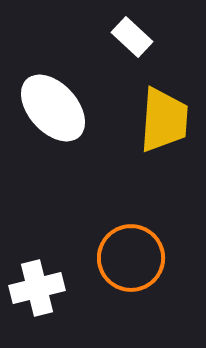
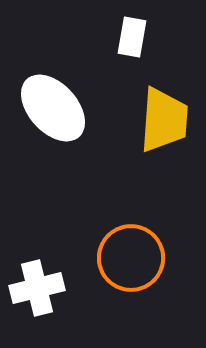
white rectangle: rotated 57 degrees clockwise
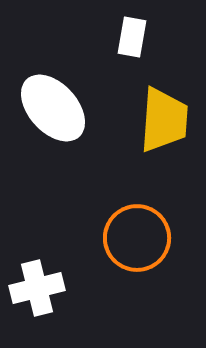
orange circle: moved 6 px right, 20 px up
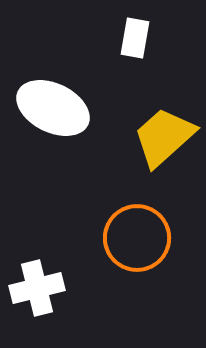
white rectangle: moved 3 px right, 1 px down
white ellipse: rotated 22 degrees counterclockwise
yellow trapezoid: moved 17 px down; rotated 136 degrees counterclockwise
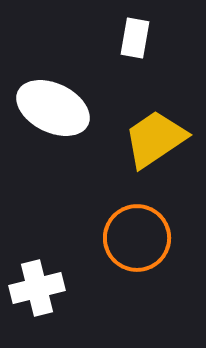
yellow trapezoid: moved 9 px left, 2 px down; rotated 8 degrees clockwise
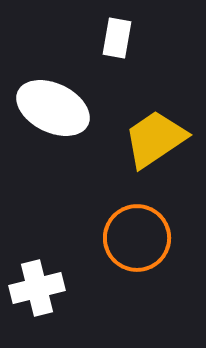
white rectangle: moved 18 px left
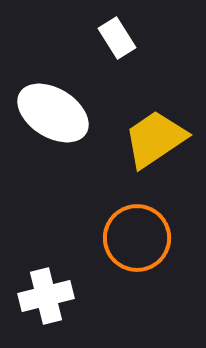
white rectangle: rotated 42 degrees counterclockwise
white ellipse: moved 5 px down; rotated 6 degrees clockwise
white cross: moved 9 px right, 8 px down
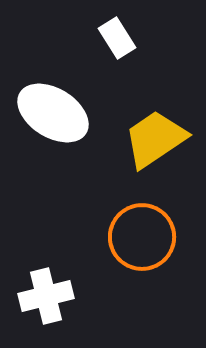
orange circle: moved 5 px right, 1 px up
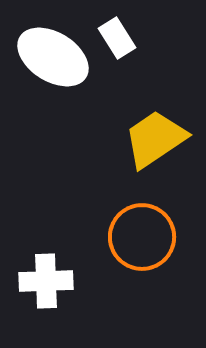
white ellipse: moved 56 px up
white cross: moved 15 px up; rotated 12 degrees clockwise
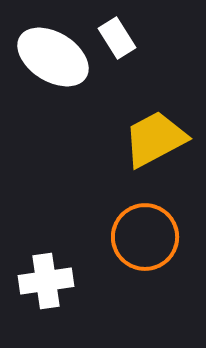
yellow trapezoid: rotated 6 degrees clockwise
orange circle: moved 3 px right
white cross: rotated 6 degrees counterclockwise
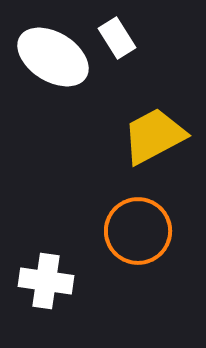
yellow trapezoid: moved 1 px left, 3 px up
orange circle: moved 7 px left, 6 px up
white cross: rotated 16 degrees clockwise
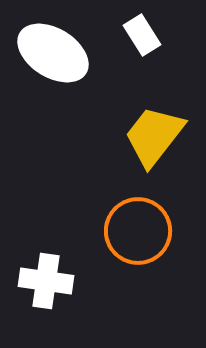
white rectangle: moved 25 px right, 3 px up
white ellipse: moved 4 px up
yellow trapezoid: rotated 24 degrees counterclockwise
